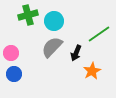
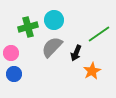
green cross: moved 12 px down
cyan circle: moved 1 px up
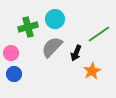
cyan circle: moved 1 px right, 1 px up
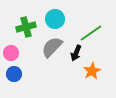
green cross: moved 2 px left
green line: moved 8 px left, 1 px up
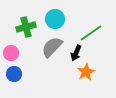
orange star: moved 6 px left, 1 px down
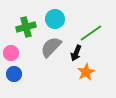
gray semicircle: moved 1 px left
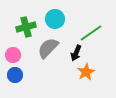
gray semicircle: moved 3 px left, 1 px down
pink circle: moved 2 px right, 2 px down
blue circle: moved 1 px right, 1 px down
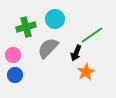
green line: moved 1 px right, 2 px down
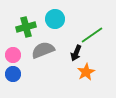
gray semicircle: moved 5 px left, 2 px down; rotated 25 degrees clockwise
blue circle: moved 2 px left, 1 px up
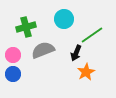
cyan circle: moved 9 px right
